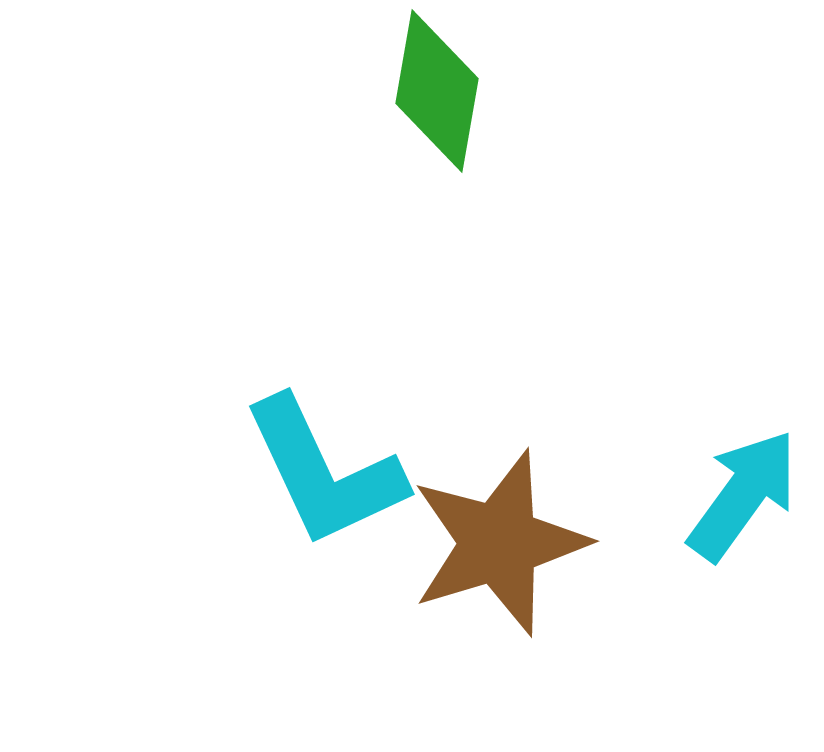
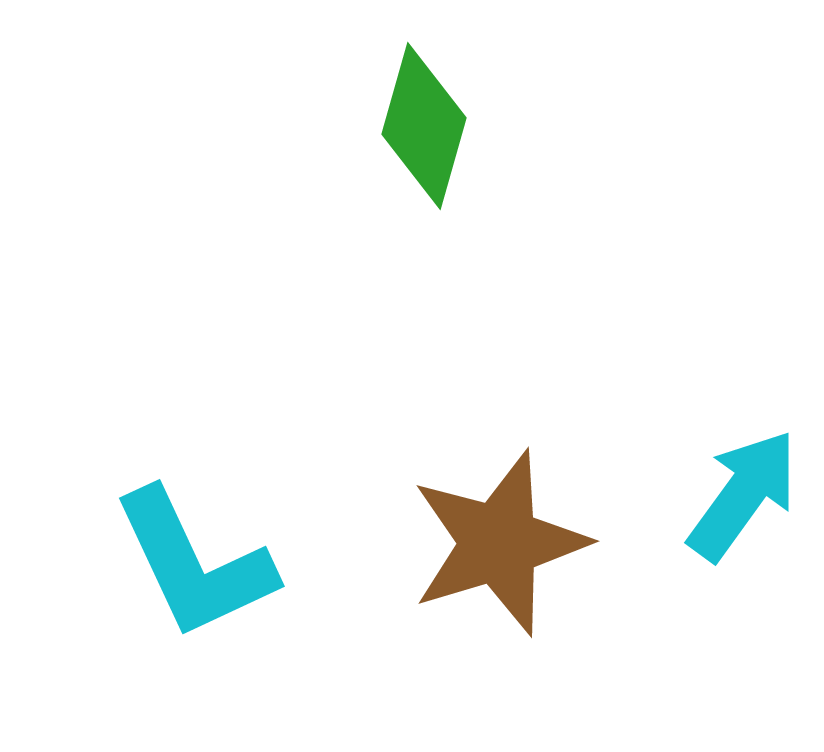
green diamond: moved 13 px left, 35 px down; rotated 6 degrees clockwise
cyan L-shape: moved 130 px left, 92 px down
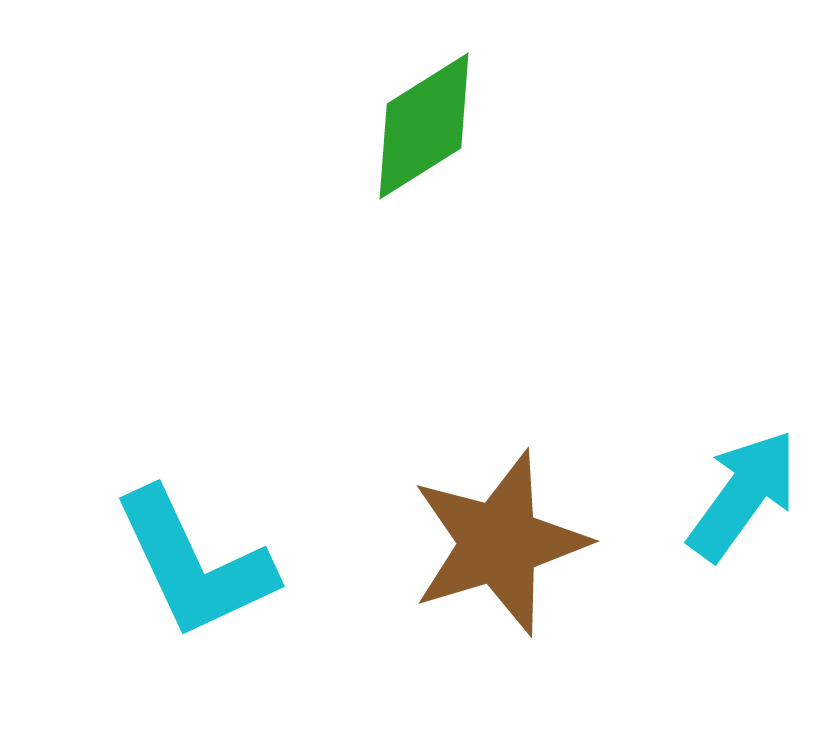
green diamond: rotated 42 degrees clockwise
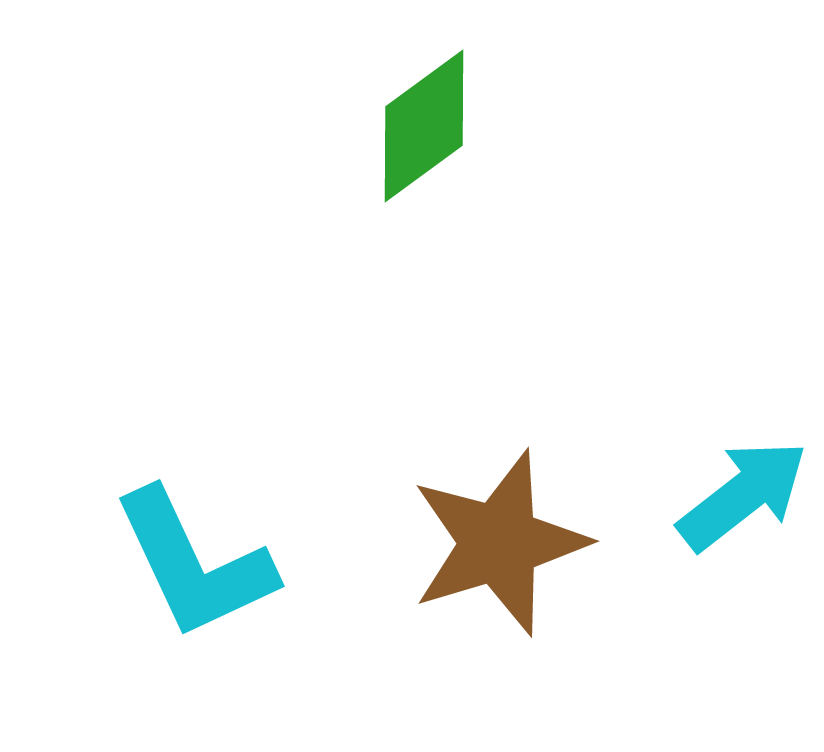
green diamond: rotated 4 degrees counterclockwise
cyan arrow: rotated 16 degrees clockwise
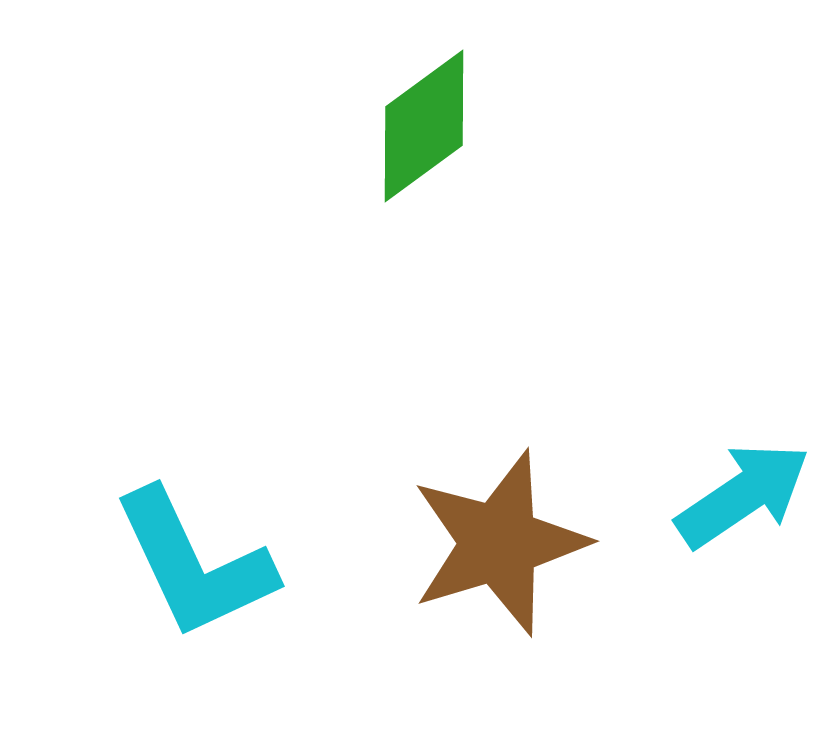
cyan arrow: rotated 4 degrees clockwise
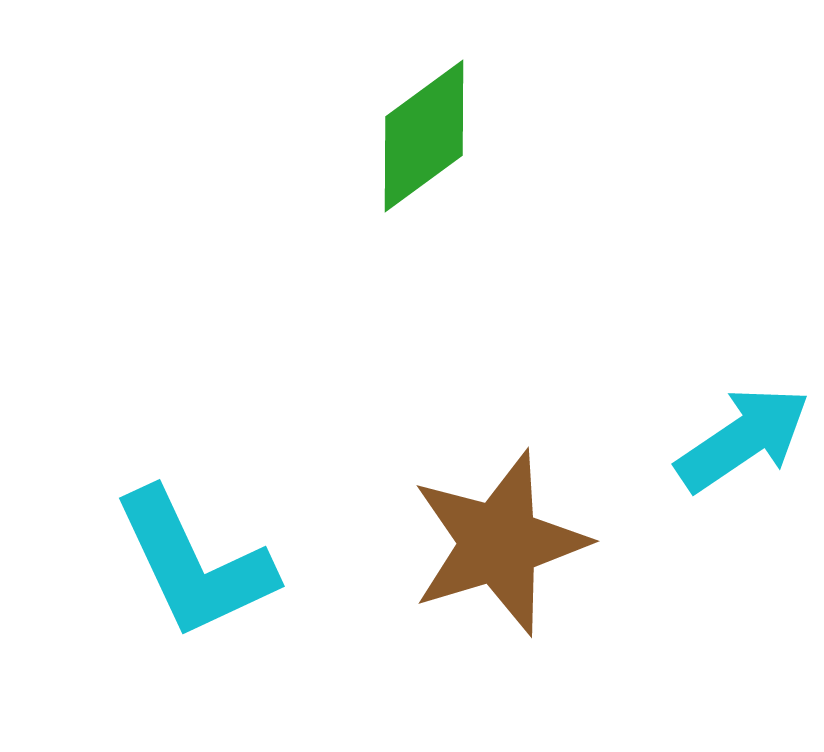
green diamond: moved 10 px down
cyan arrow: moved 56 px up
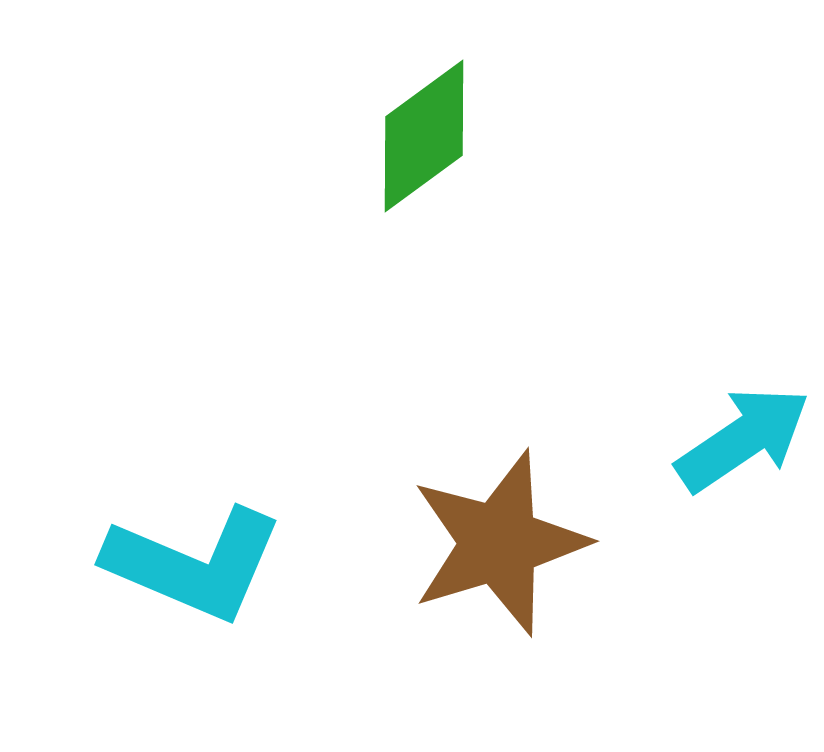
cyan L-shape: rotated 42 degrees counterclockwise
